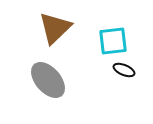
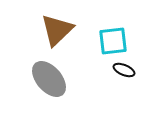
brown triangle: moved 2 px right, 2 px down
gray ellipse: moved 1 px right, 1 px up
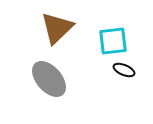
brown triangle: moved 2 px up
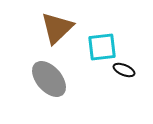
cyan square: moved 11 px left, 6 px down
